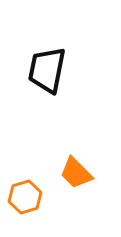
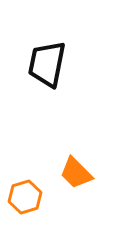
black trapezoid: moved 6 px up
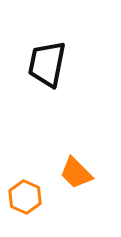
orange hexagon: rotated 20 degrees counterclockwise
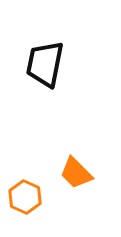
black trapezoid: moved 2 px left
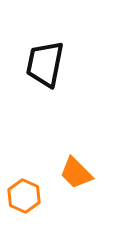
orange hexagon: moved 1 px left, 1 px up
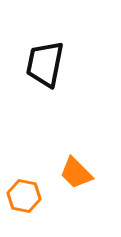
orange hexagon: rotated 12 degrees counterclockwise
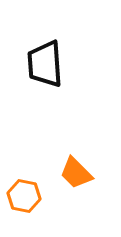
black trapezoid: rotated 15 degrees counterclockwise
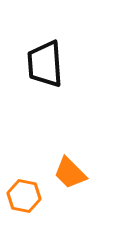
orange trapezoid: moved 6 px left
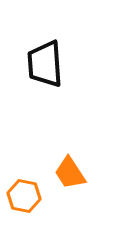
orange trapezoid: rotated 12 degrees clockwise
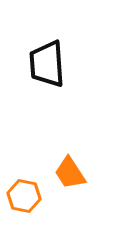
black trapezoid: moved 2 px right
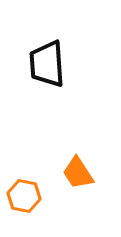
orange trapezoid: moved 8 px right
